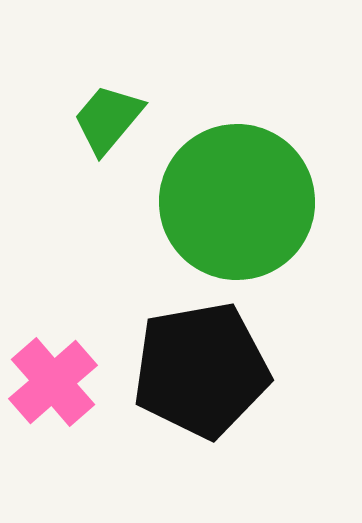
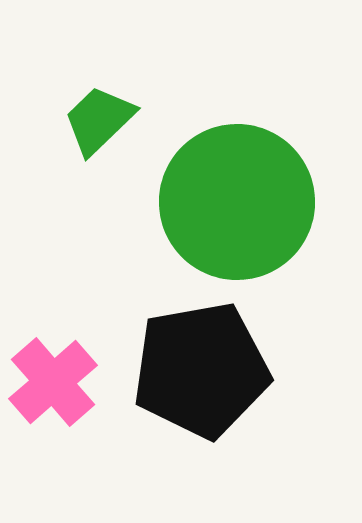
green trapezoid: moved 9 px left, 1 px down; rotated 6 degrees clockwise
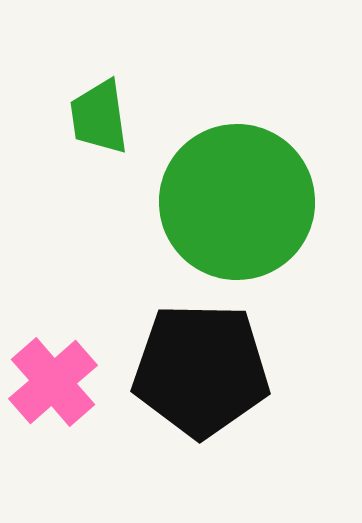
green trapezoid: moved 3 px up; rotated 54 degrees counterclockwise
black pentagon: rotated 11 degrees clockwise
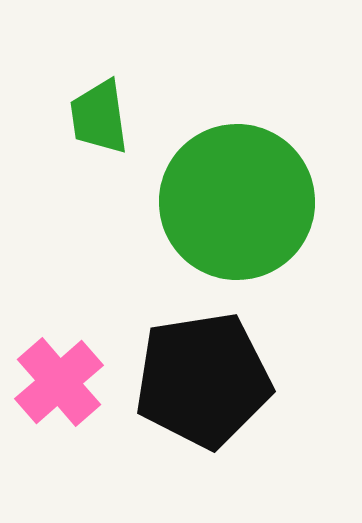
black pentagon: moved 2 px right, 10 px down; rotated 10 degrees counterclockwise
pink cross: moved 6 px right
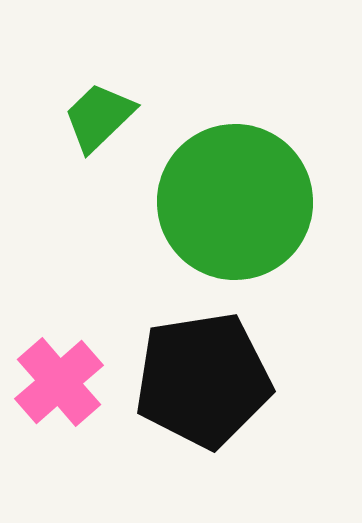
green trapezoid: rotated 54 degrees clockwise
green circle: moved 2 px left
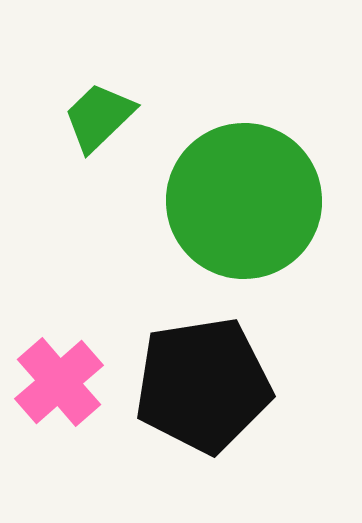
green circle: moved 9 px right, 1 px up
black pentagon: moved 5 px down
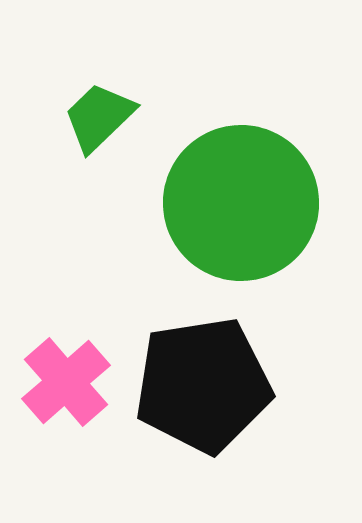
green circle: moved 3 px left, 2 px down
pink cross: moved 7 px right
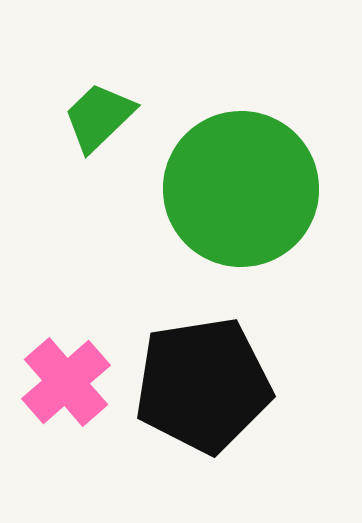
green circle: moved 14 px up
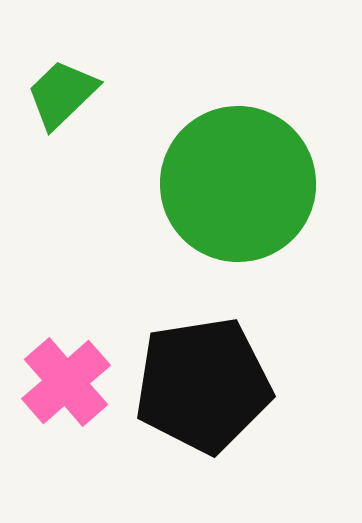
green trapezoid: moved 37 px left, 23 px up
green circle: moved 3 px left, 5 px up
